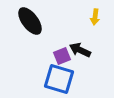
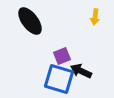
black arrow: moved 1 px right, 21 px down
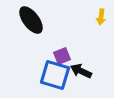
yellow arrow: moved 6 px right
black ellipse: moved 1 px right, 1 px up
blue square: moved 4 px left, 4 px up
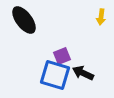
black ellipse: moved 7 px left
black arrow: moved 2 px right, 2 px down
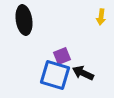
black ellipse: rotated 28 degrees clockwise
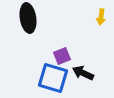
black ellipse: moved 4 px right, 2 px up
blue square: moved 2 px left, 3 px down
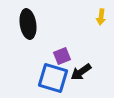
black ellipse: moved 6 px down
black arrow: moved 2 px left, 1 px up; rotated 60 degrees counterclockwise
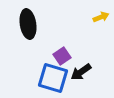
yellow arrow: rotated 119 degrees counterclockwise
purple square: rotated 12 degrees counterclockwise
